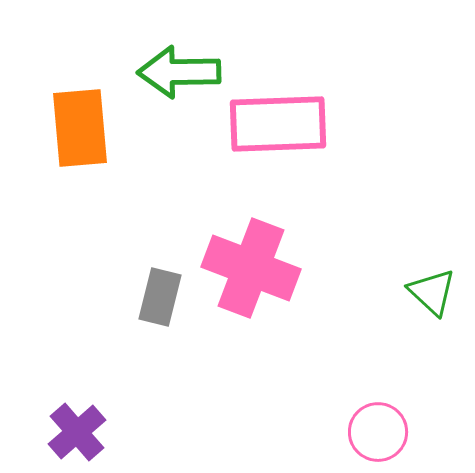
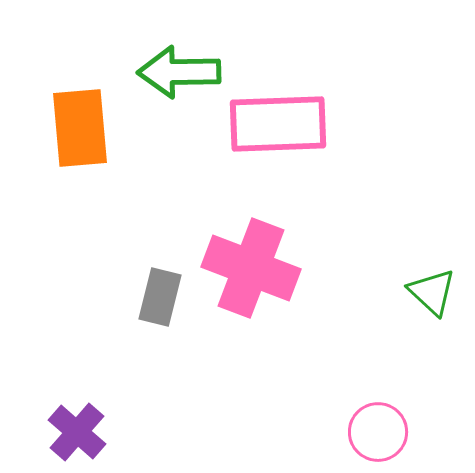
purple cross: rotated 8 degrees counterclockwise
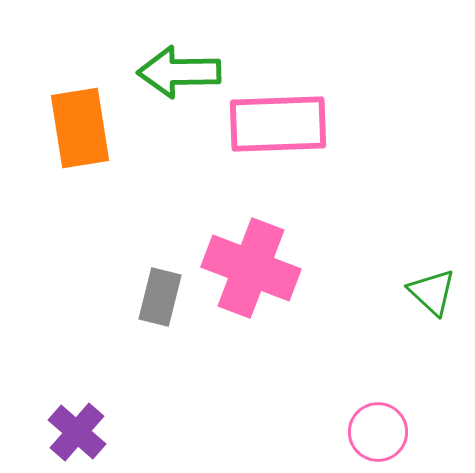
orange rectangle: rotated 4 degrees counterclockwise
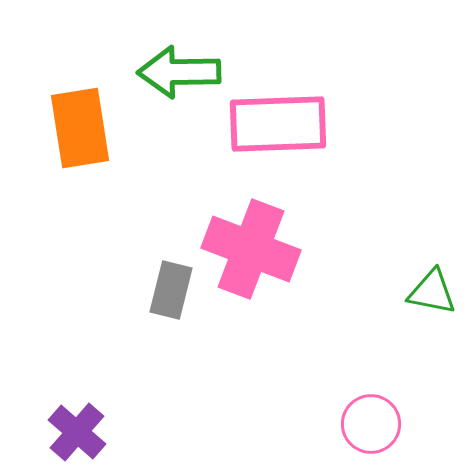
pink cross: moved 19 px up
green triangle: rotated 32 degrees counterclockwise
gray rectangle: moved 11 px right, 7 px up
pink circle: moved 7 px left, 8 px up
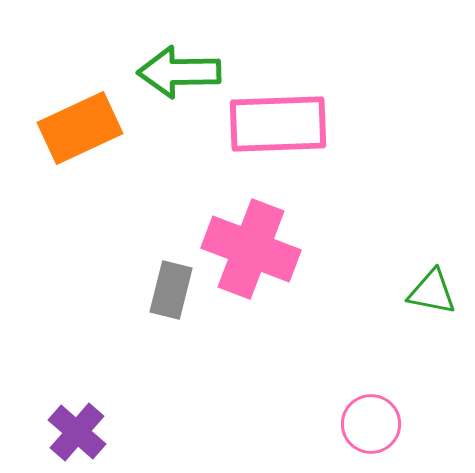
orange rectangle: rotated 74 degrees clockwise
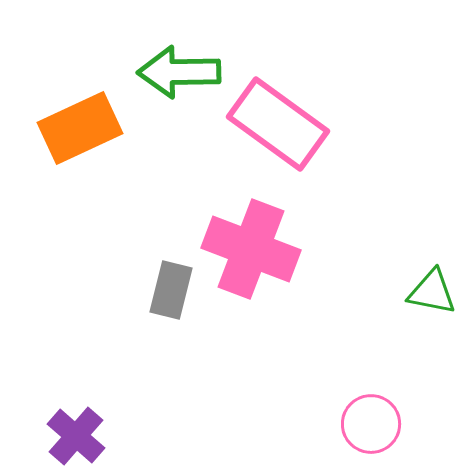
pink rectangle: rotated 38 degrees clockwise
purple cross: moved 1 px left, 4 px down
